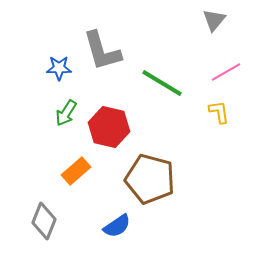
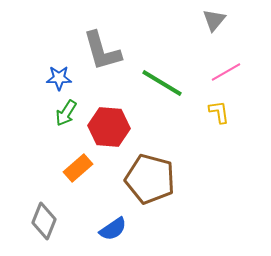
blue star: moved 10 px down
red hexagon: rotated 9 degrees counterclockwise
orange rectangle: moved 2 px right, 3 px up
blue semicircle: moved 4 px left, 3 px down
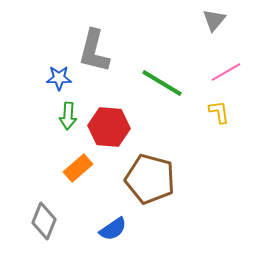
gray L-shape: moved 8 px left; rotated 30 degrees clockwise
green arrow: moved 2 px right, 3 px down; rotated 28 degrees counterclockwise
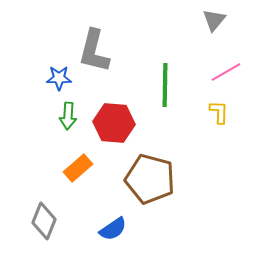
green line: moved 3 px right, 2 px down; rotated 60 degrees clockwise
yellow L-shape: rotated 10 degrees clockwise
red hexagon: moved 5 px right, 4 px up
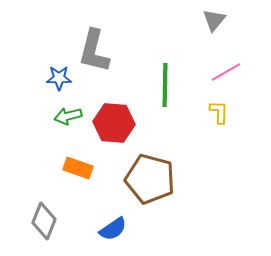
green arrow: rotated 72 degrees clockwise
orange rectangle: rotated 60 degrees clockwise
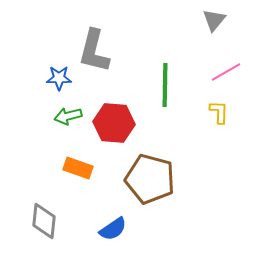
gray diamond: rotated 15 degrees counterclockwise
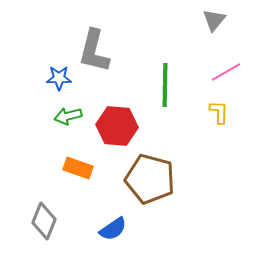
red hexagon: moved 3 px right, 3 px down
gray diamond: rotated 15 degrees clockwise
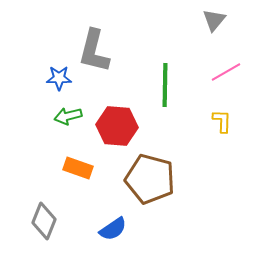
yellow L-shape: moved 3 px right, 9 px down
